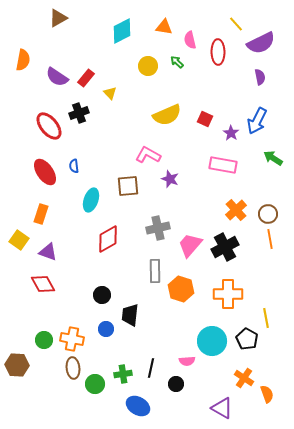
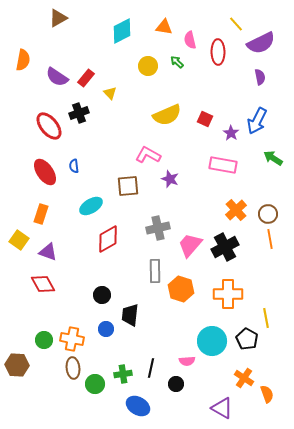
cyan ellipse at (91, 200): moved 6 px down; rotated 40 degrees clockwise
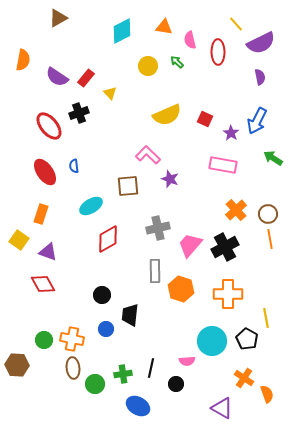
pink L-shape at (148, 155): rotated 15 degrees clockwise
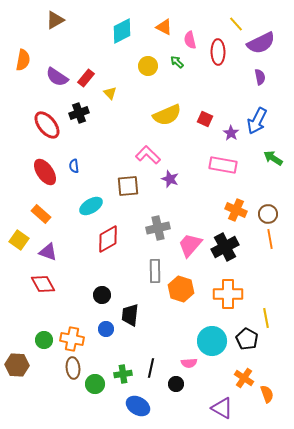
brown triangle at (58, 18): moved 3 px left, 2 px down
orange triangle at (164, 27): rotated 18 degrees clockwise
red ellipse at (49, 126): moved 2 px left, 1 px up
orange cross at (236, 210): rotated 25 degrees counterclockwise
orange rectangle at (41, 214): rotated 66 degrees counterclockwise
pink semicircle at (187, 361): moved 2 px right, 2 px down
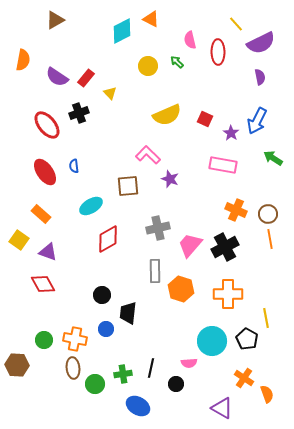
orange triangle at (164, 27): moved 13 px left, 8 px up
black trapezoid at (130, 315): moved 2 px left, 2 px up
orange cross at (72, 339): moved 3 px right
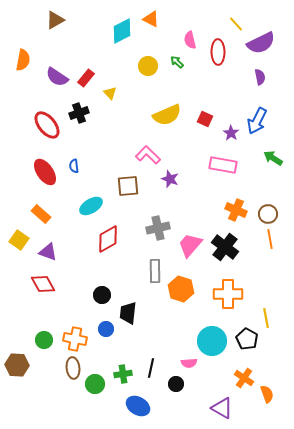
black cross at (225, 247): rotated 24 degrees counterclockwise
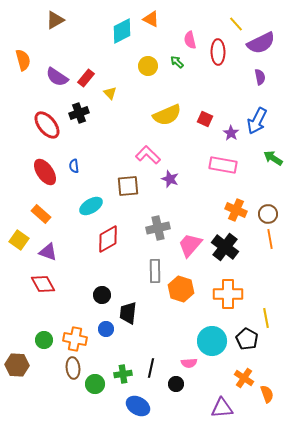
orange semicircle at (23, 60): rotated 25 degrees counterclockwise
purple triangle at (222, 408): rotated 35 degrees counterclockwise
